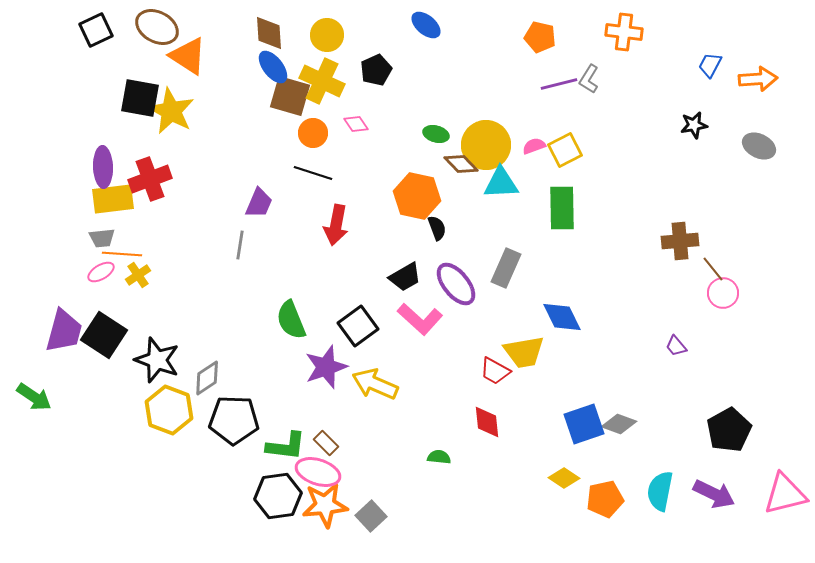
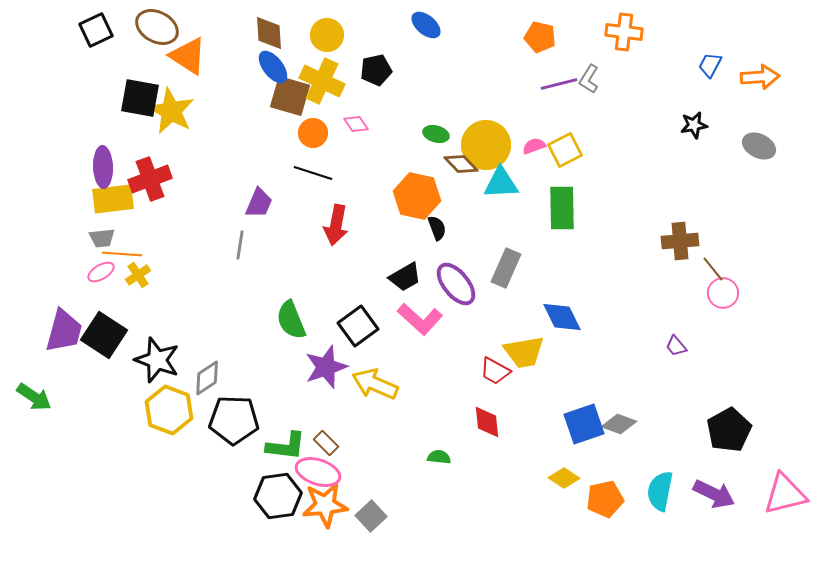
black pentagon at (376, 70): rotated 12 degrees clockwise
orange arrow at (758, 79): moved 2 px right, 2 px up
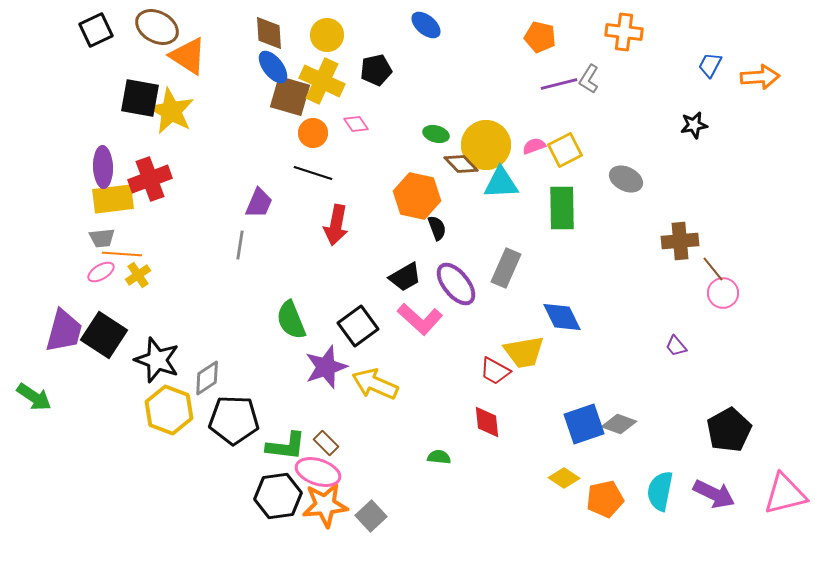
gray ellipse at (759, 146): moved 133 px left, 33 px down
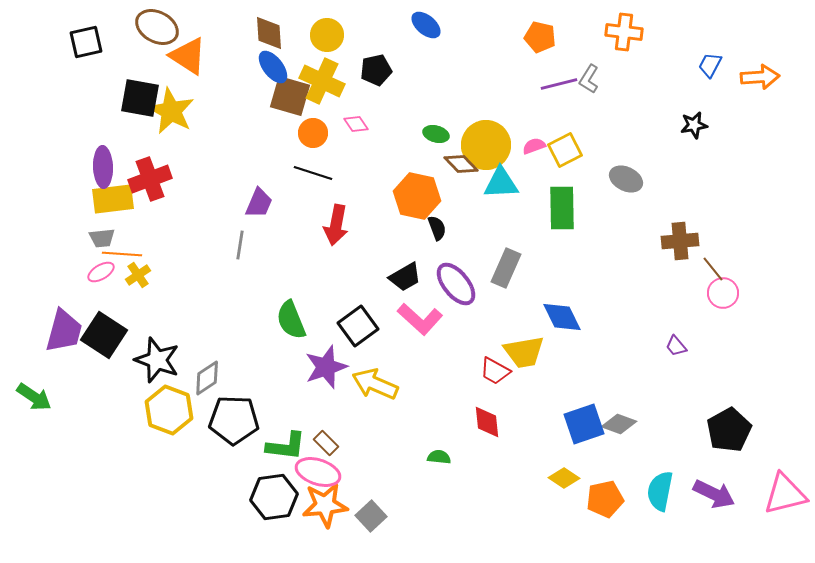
black square at (96, 30): moved 10 px left, 12 px down; rotated 12 degrees clockwise
black hexagon at (278, 496): moved 4 px left, 1 px down
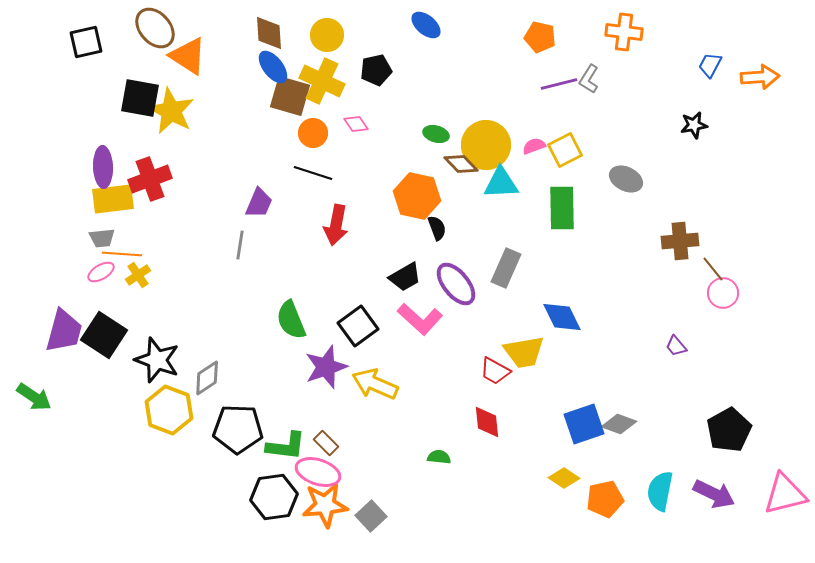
brown ellipse at (157, 27): moved 2 px left, 1 px down; rotated 21 degrees clockwise
black pentagon at (234, 420): moved 4 px right, 9 px down
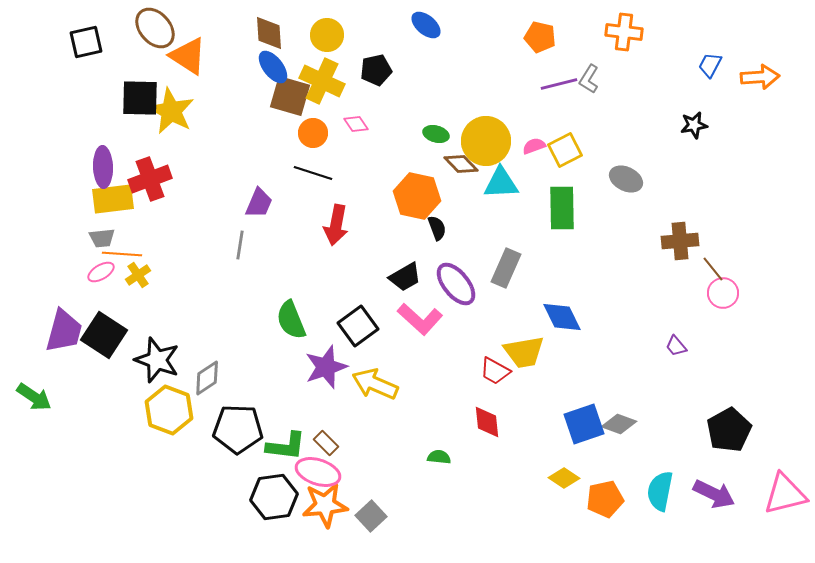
black square at (140, 98): rotated 9 degrees counterclockwise
yellow circle at (486, 145): moved 4 px up
